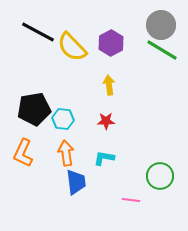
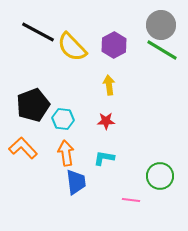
purple hexagon: moved 3 px right, 2 px down
black pentagon: moved 1 px left, 4 px up; rotated 12 degrees counterclockwise
orange L-shape: moved 5 px up; rotated 112 degrees clockwise
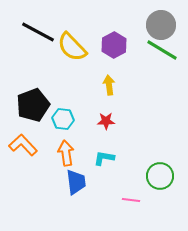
orange L-shape: moved 3 px up
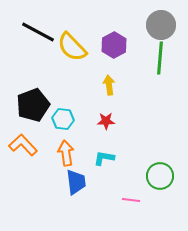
green line: moved 2 px left, 8 px down; rotated 64 degrees clockwise
